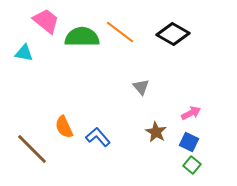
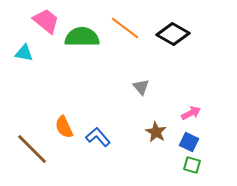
orange line: moved 5 px right, 4 px up
green square: rotated 24 degrees counterclockwise
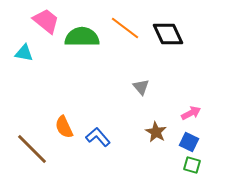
black diamond: moved 5 px left; rotated 36 degrees clockwise
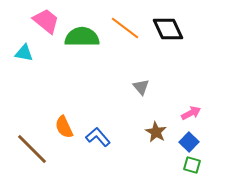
black diamond: moved 5 px up
blue square: rotated 18 degrees clockwise
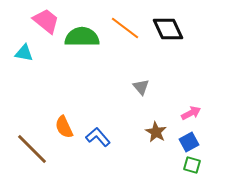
blue square: rotated 18 degrees clockwise
